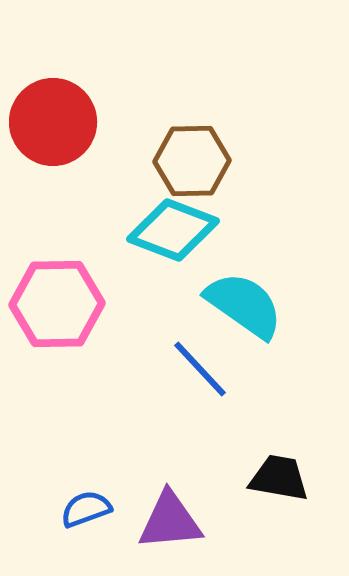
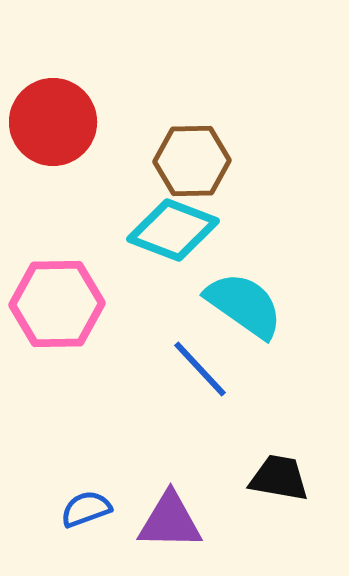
purple triangle: rotated 6 degrees clockwise
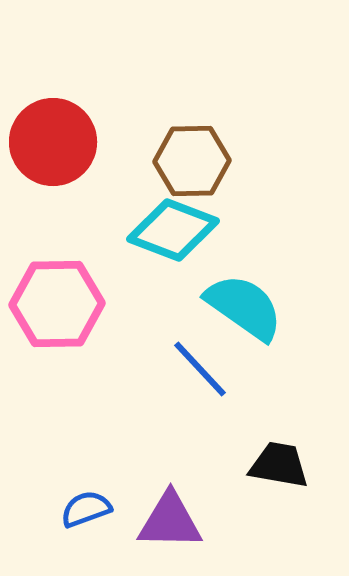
red circle: moved 20 px down
cyan semicircle: moved 2 px down
black trapezoid: moved 13 px up
